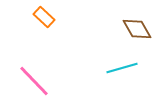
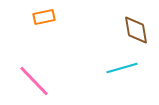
orange rectangle: rotated 55 degrees counterclockwise
brown diamond: moved 1 px left, 1 px down; rotated 20 degrees clockwise
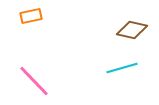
orange rectangle: moved 13 px left, 1 px up
brown diamond: moved 4 px left; rotated 68 degrees counterclockwise
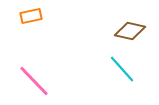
brown diamond: moved 2 px left, 1 px down
cyan line: moved 1 px down; rotated 64 degrees clockwise
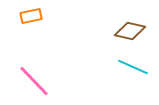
cyan line: moved 11 px right, 2 px up; rotated 24 degrees counterclockwise
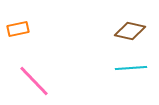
orange rectangle: moved 13 px left, 13 px down
cyan line: moved 2 px left, 1 px down; rotated 28 degrees counterclockwise
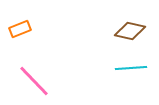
orange rectangle: moved 2 px right; rotated 10 degrees counterclockwise
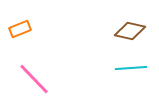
pink line: moved 2 px up
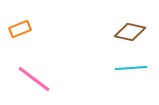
brown diamond: moved 1 px down
pink line: rotated 9 degrees counterclockwise
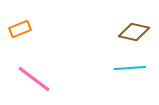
brown diamond: moved 4 px right
cyan line: moved 1 px left
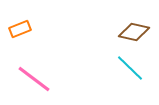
cyan line: rotated 48 degrees clockwise
